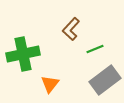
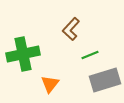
green line: moved 5 px left, 6 px down
gray rectangle: rotated 20 degrees clockwise
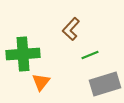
green cross: rotated 8 degrees clockwise
gray rectangle: moved 4 px down
orange triangle: moved 9 px left, 2 px up
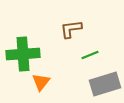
brown L-shape: rotated 40 degrees clockwise
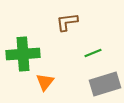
brown L-shape: moved 4 px left, 7 px up
green line: moved 3 px right, 2 px up
orange triangle: moved 4 px right
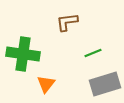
green cross: rotated 12 degrees clockwise
orange triangle: moved 1 px right, 2 px down
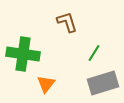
brown L-shape: rotated 80 degrees clockwise
green line: moved 1 px right; rotated 36 degrees counterclockwise
gray rectangle: moved 2 px left, 1 px up
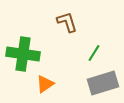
orange triangle: moved 1 px left; rotated 18 degrees clockwise
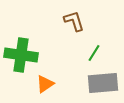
brown L-shape: moved 7 px right, 1 px up
green cross: moved 2 px left, 1 px down
gray rectangle: rotated 12 degrees clockwise
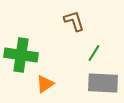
gray rectangle: rotated 8 degrees clockwise
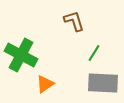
green cross: rotated 20 degrees clockwise
